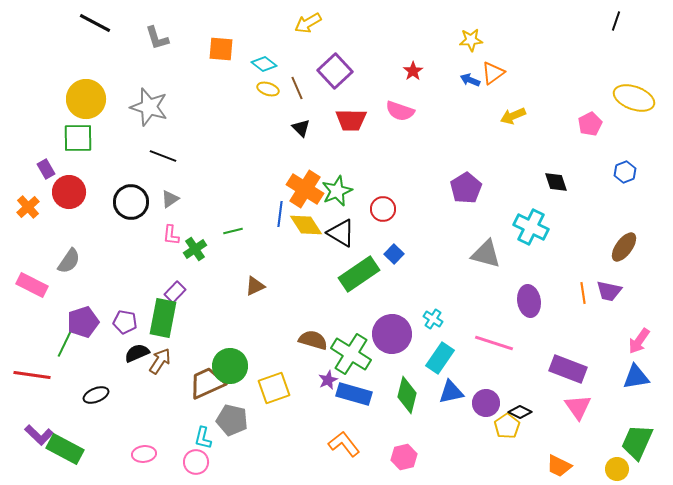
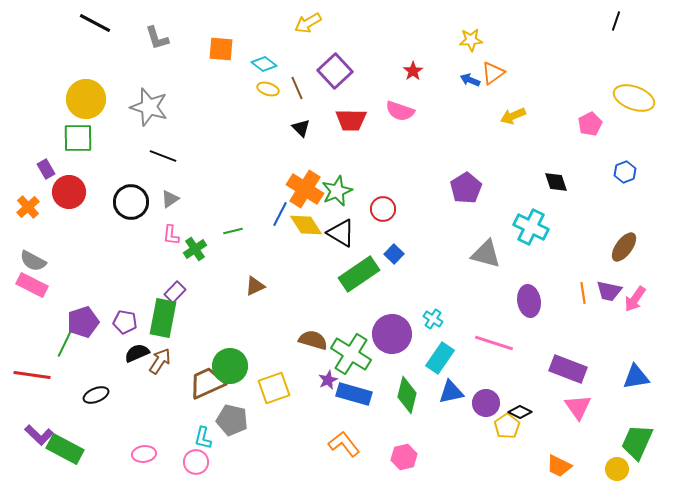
blue line at (280, 214): rotated 20 degrees clockwise
gray semicircle at (69, 261): moved 36 px left; rotated 84 degrees clockwise
pink arrow at (639, 341): moved 4 px left, 42 px up
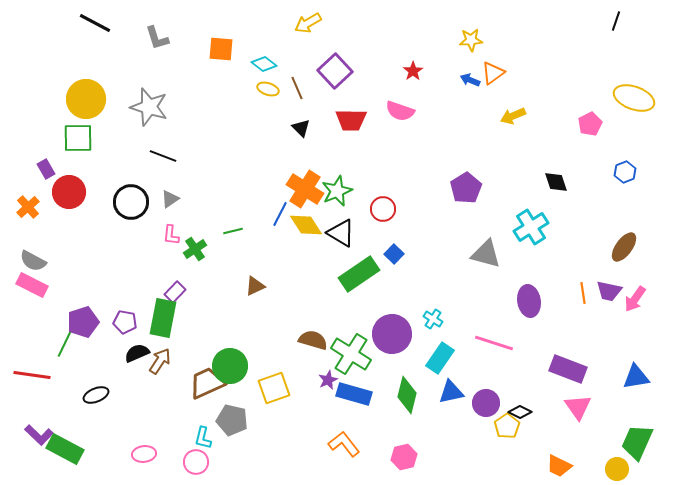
cyan cross at (531, 227): rotated 32 degrees clockwise
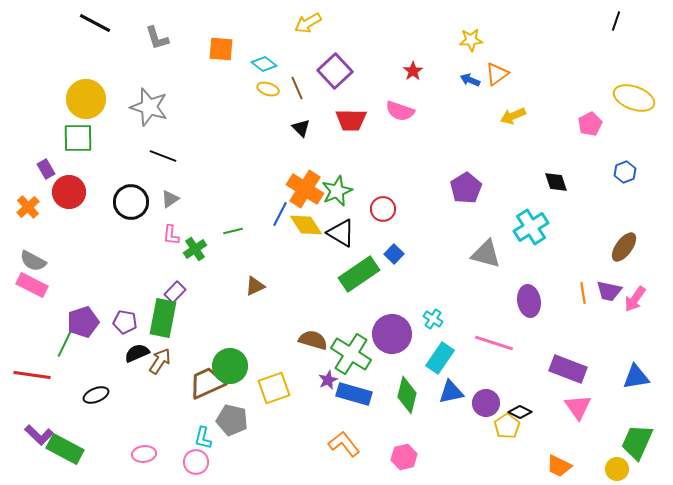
orange triangle at (493, 73): moved 4 px right, 1 px down
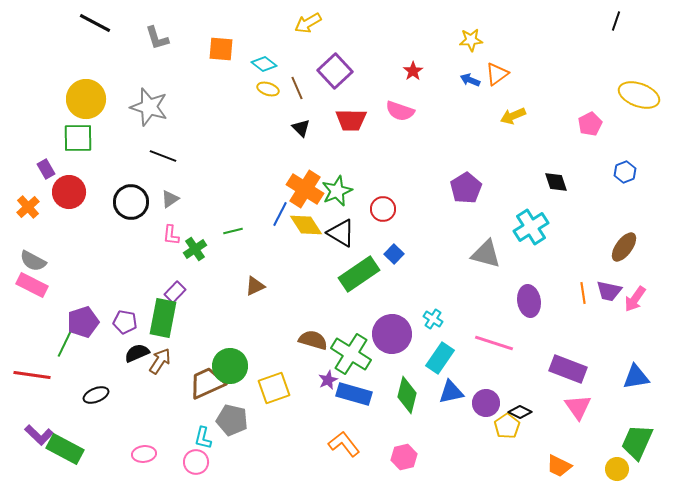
yellow ellipse at (634, 98): moved 5 px right, 3 px up
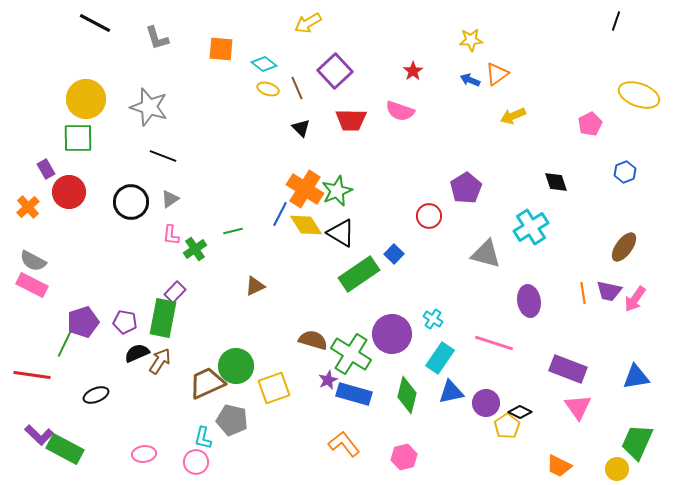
red circle at (383, 209): moved 46 px right, 7 px down
green circle at (230, 366): moved 6 px right
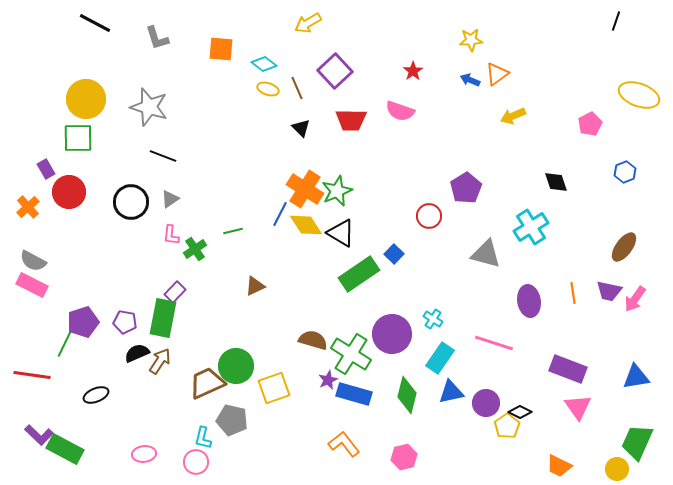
orange line at (583, 293): moved 10 px left
